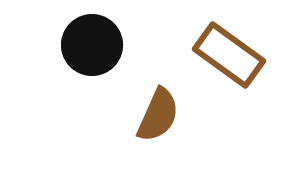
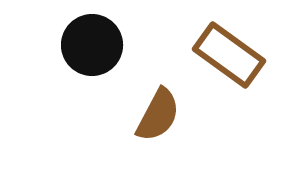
brown semicircle: rotated 4 degrees clockwise
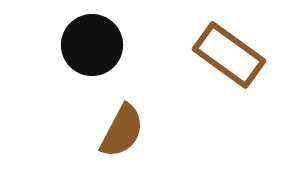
brown semicircle: moved 36 px left, 16 px down
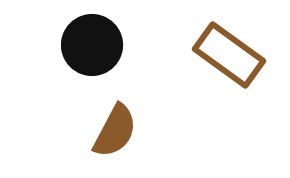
brown semicircle: moved 7 px left
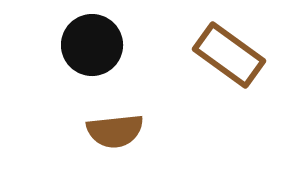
brown semicircle: rotated 56 degrees clockwise
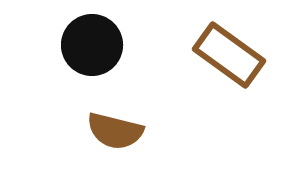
brown semicircle: rotated 20 degrees clockwise
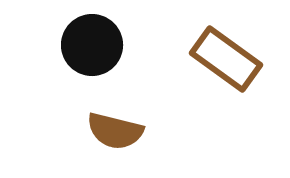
brown rectangle: moved 3 px left, 4 px down
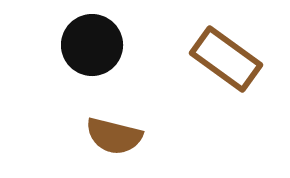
brown semicircle: moved 1 px left, 5 px down
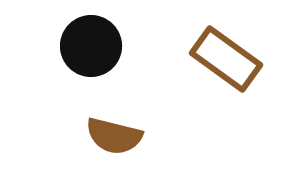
black circle: moved 1 px left, 1 px down
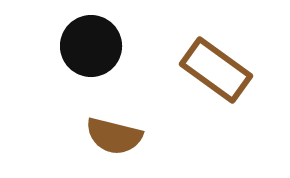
brown rectangle: moved 10 px left, 11 px down
